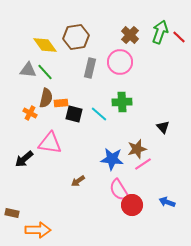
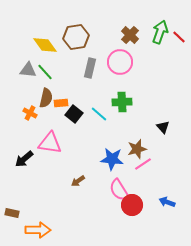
black square: rotated 24 degrees clockwise
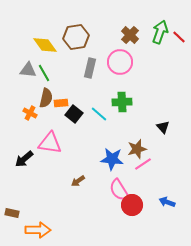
green line: moved 1 px left, 1 px down; rotated 12 degrees clockwise
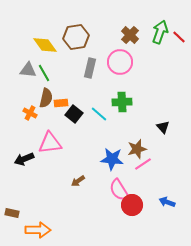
pink triangle: rotated 15 degrees counterclockwise
black arrow: rotated 18 degrees clockwise
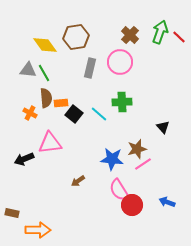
brown semicircle: rotated 18 degrees counterclockwise
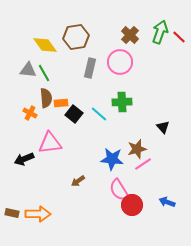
orange arrow: moved 16 px up
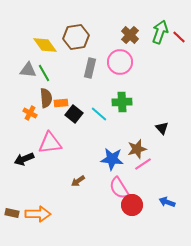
black triangle: moved 1 px left, 1 px down
pink semicircle: moved 2 px up
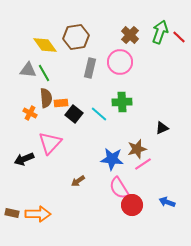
black triangle: rotated 48 degrees clockwise
pink triangle: rotated 40 degrees counterclockwise
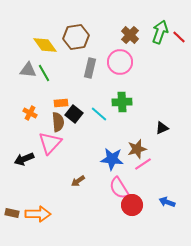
brown semicircle: moved 12 px right, 24 px down
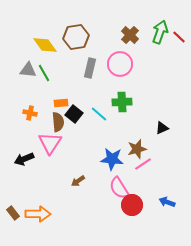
pink circle: moved 2 px down
orange cross: rotated 16 degrees counterclockwise
pink triangle: rotated 10 degrees counterclockwise
brown rectangle: moved 1 px right; rotated 40 degrees clockwise
